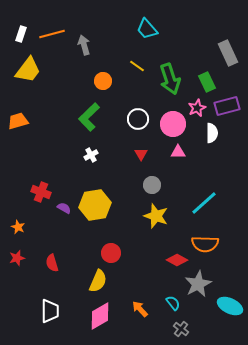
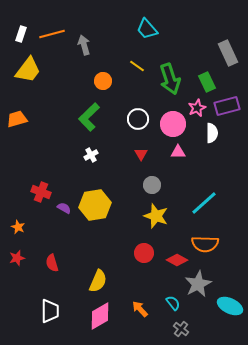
orange trapezoid: moved 1 px left, 2 px up
red circle: moved 33 px right
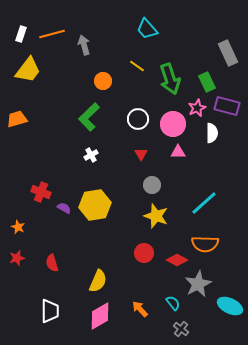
purple rectangle: rotated 30 degrees clockwise
